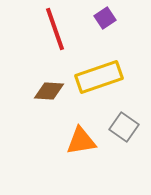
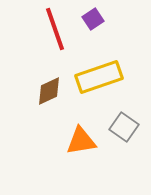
purple square: moved 12 px left, 1 px down
brown diamond: rotated 28 degrees counterclockwise
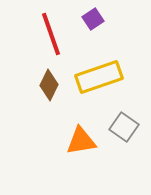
red line: moved 4 px left, 5 px down
brown diamond: moved 6 px up; rotated 40 degrees counterclockwise
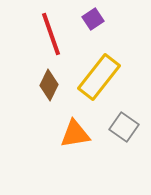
yellow rectangle: rotated 33 degrees counterclockwise
orange triangle: moved 6 px left, 7 px up
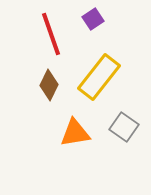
orange triangle: moved 1 px up
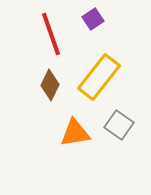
brown diamond: moved 1 px right
gray square: moved 5 px left, 2 px up
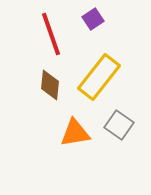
brown diamond: rotated 20 degrees counterclockwise
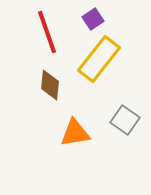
red line: moved 4 px left, 2 px up
yellow rectangle: moved 18 px up
gray square: moved 6 px right, 5 px up
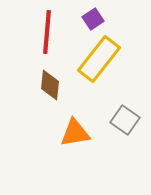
red line: rotated 24 degrees clockwise
